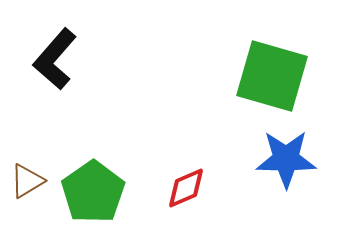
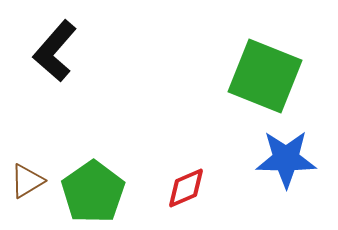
black L-shape: moved 8 px up
green square: moved 7 px left; rotated 6 degrees clockwise
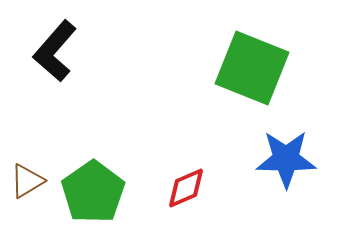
green square: moved 13 px left, 8 px up
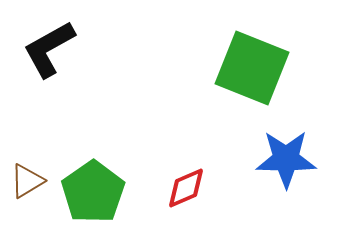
black L-shape: moved 6 px left, 2 px up; rotated 20 degrees clockwise
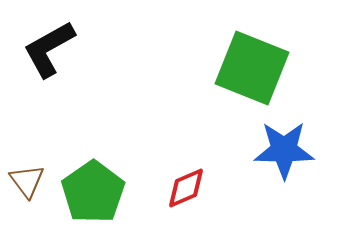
blue star: moved 2 px left, 9 px up
brown triangle: rotated 36 degrees counterclockwise
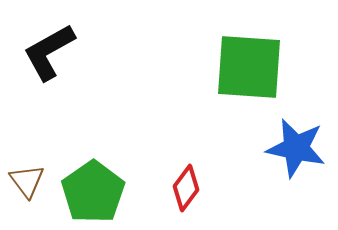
black L-shape: moved 3 px down
green square: moved 3 px left, 1 px up; rotated 18 degrees counterclockwise
blue star: moved 12 px right, 2 px up; rotated 12 degrees clockwise
red diamond: rotated 30 degrees counterclockwise
